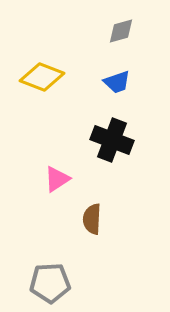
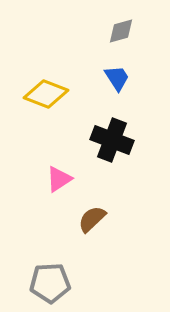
yellow diamond: moved 4 px right, 17 px down
blue trapezoid: moved 4 px up; rotated 104 degrees counterclockwise
pink triangle: moved 2 px right
brown semicircle: rotated 44 degrees clockwise
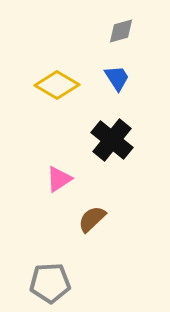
yellow diamond: moved 11 px right, 9 px up; rotated 9 degrees clockwise
black cross: rotated 18 degrees clockwise
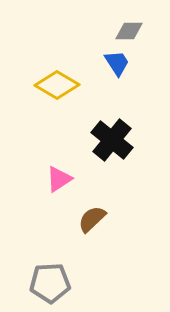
gray diamond: moved 8 px right; rotated 16 degrees clockwise
blue trapezoid: moved 15 px up
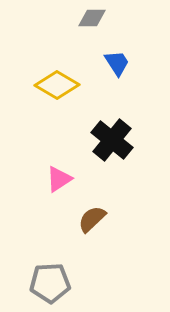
gray diamond: moved 37 px left, 13 px up
